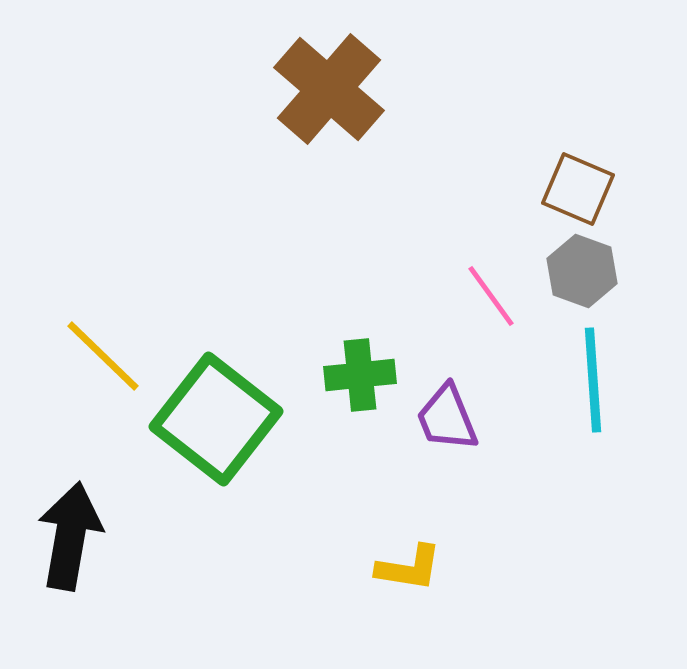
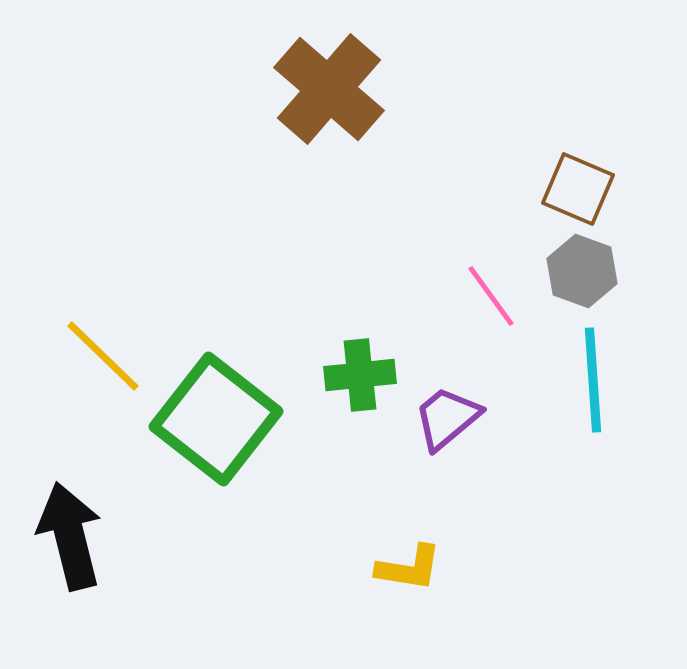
purple trapezoid: rotated 72 degrees clockwise
black arrow: rotated 24 degrees counterclockwise
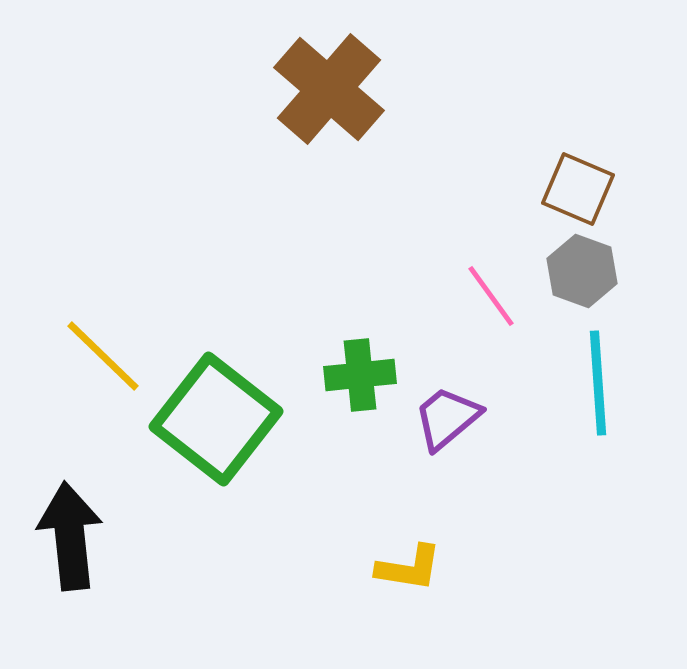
cyan line: moved 5 px right, 3 px down
black arrow: rotated 8 degrees clockwise
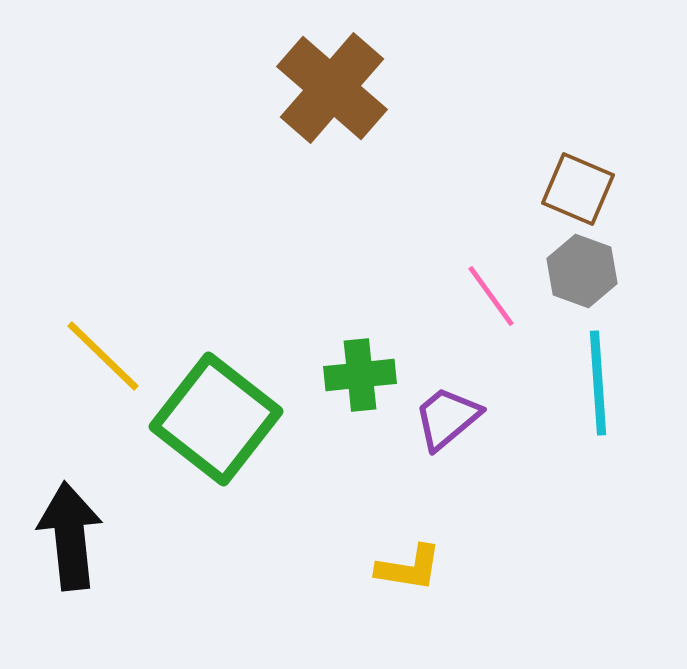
brown cross: moved 3 px right, 1 px up
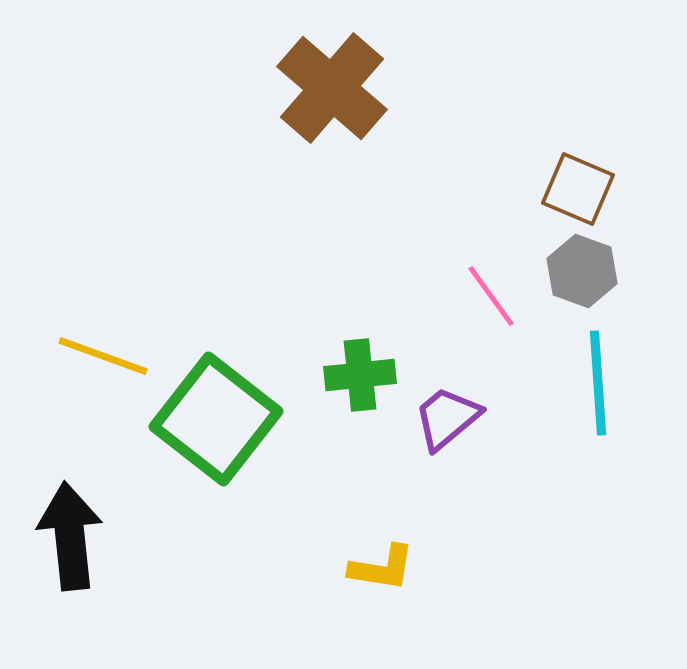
yellow line: rotated 24 degrees counterclockwise
yellow L-shape: moved 27 px left
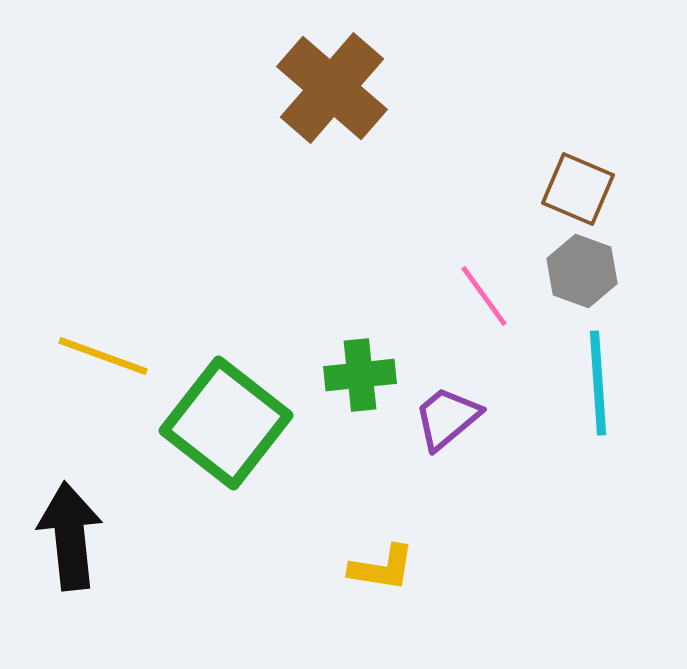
pink line: moved 7 px left
green square: moved 10 px right, 4 px down
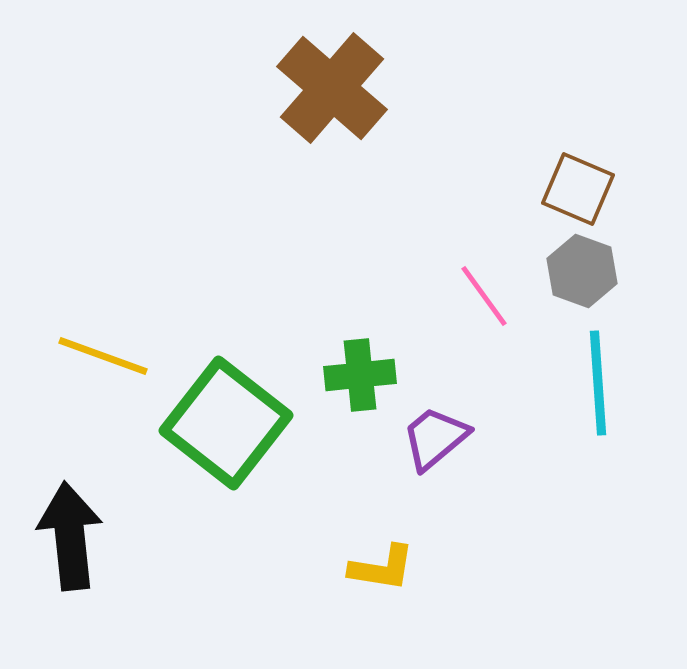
purple trapezoid: moved 12 px left, 20 px down
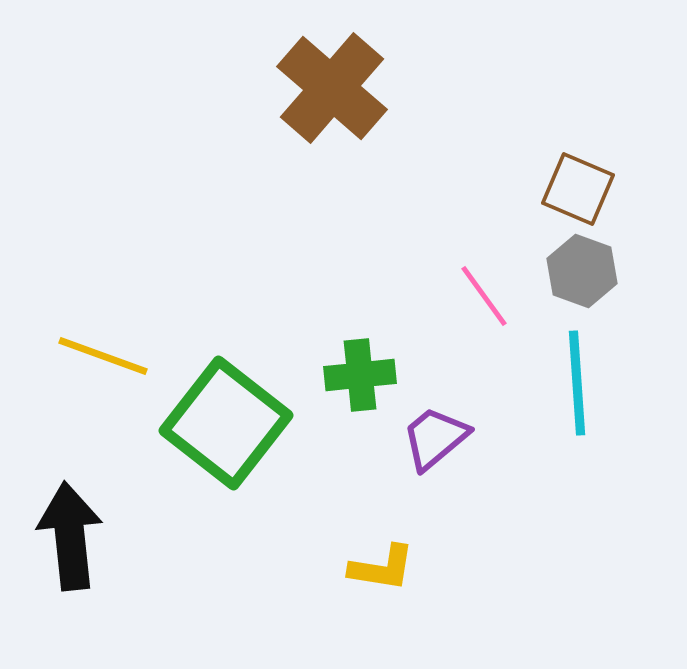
cyan line: moved 21 px left
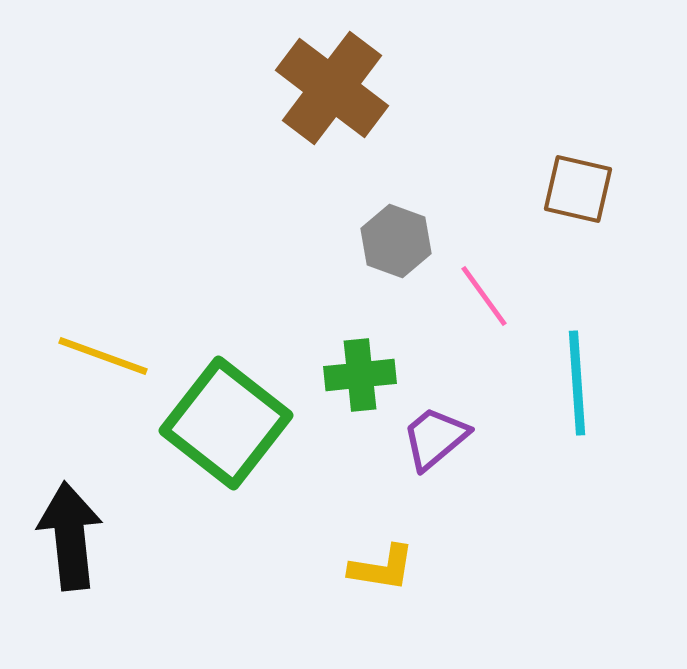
brown cross: rotated 4 degrees counterclockwise
brown square: rotated 10 degrees counterclockwise
gray hexagon: moved 186 px left, 30 px up
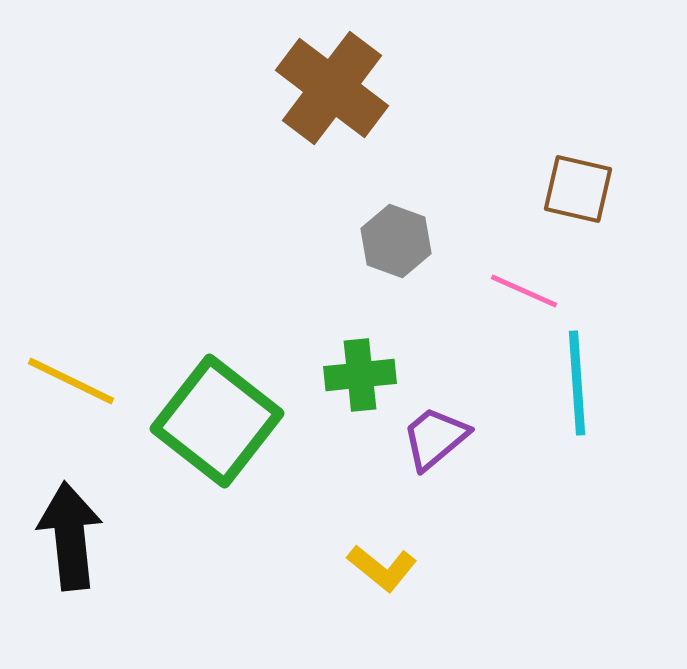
pink line: moved 40 px right, 5 px up; rotated 30 degrees counterclockwise
yellow line: moved 32 px left, 25 px down; rotated 6 degrees clockwise
green square: moved 9 px left, 2 px up
yellow L-shape: rotated 30 degrees clockwise
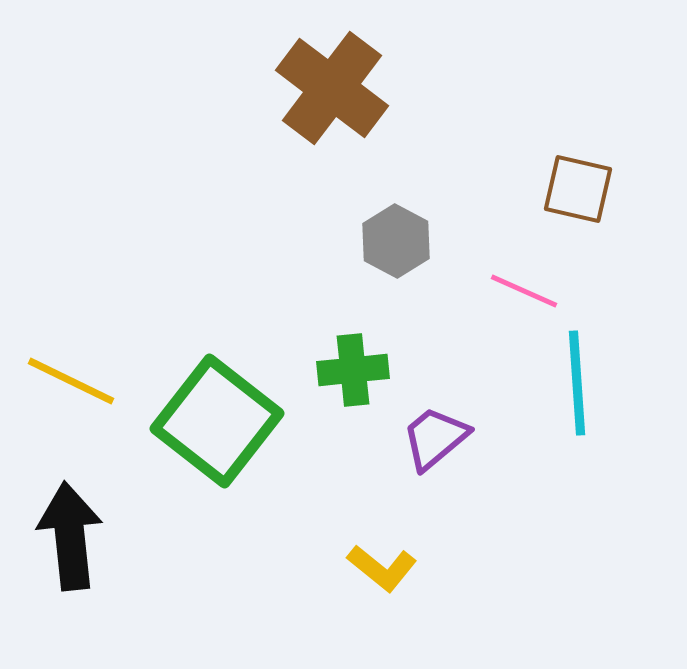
gray hexagon: rotated 8 degrees clockwise
green cross: moved 7 px left, 5 px up
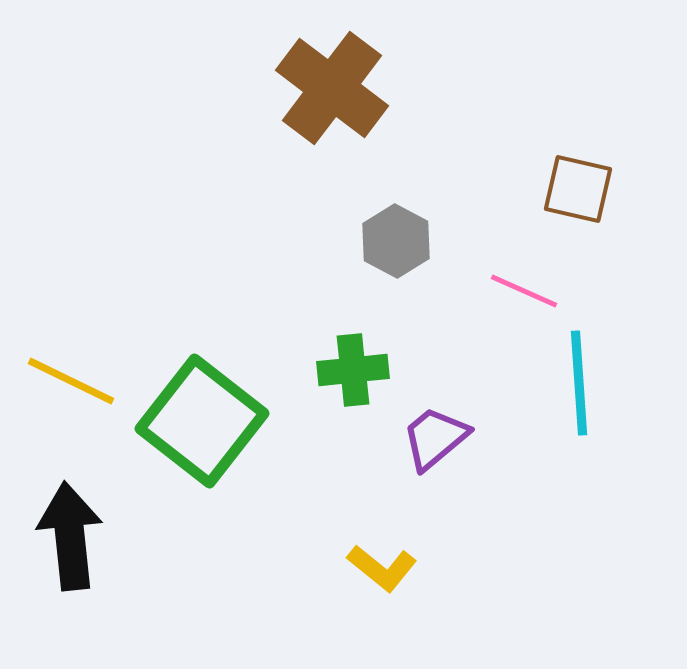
cyan line: moved 2 px right
green square: moved 15 px left
